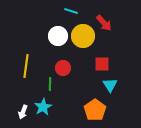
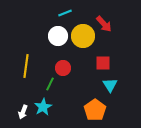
cyan line: moved 6 px left, 2 px down; rotated 40 degrees counterclockwise
red arrow: moved 1 px down
red square: moved 1 px right, 1 px up
green line: rotated 24 degrees clockwise
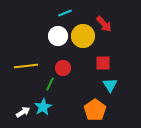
yellow line: rotated 75 degrees clockwise
white arrow: rotated 144 degrees counterclockwise
